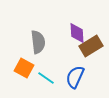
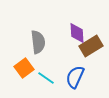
orange square: rotated 24 degrees clockwise
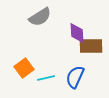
gray semicircle: moved 2 px right, 25 px up; rotated 65 degrees clockwise
brown rectangle: rotated 30 degrees clockwise
cyan line: rotated 48 degrees counterclockwise
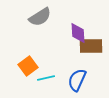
purple diamond: moved 1 px right
orange square: moved 4 px right, 2 px up
blue semicircle: moved 2 px right, 3 px down
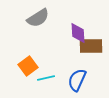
gray semicircle: moved 2 px left, 1 px down
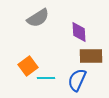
purple diamond: moved 1 px right, 1 px up
brown rectangle: moved 10 px down
cyan line: rotated 12 degrees clockwise
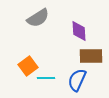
purple diamond: moved 1 px up
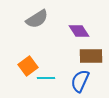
gray semicircle: moved 1 px left, 1 px down
purple diamond: rotated 30 degrees counterclockwise
blue semicircle: moved 3 px right, 1 px down
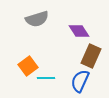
gray semicircle: rotated 15 degrees clockwise
brown rectangle: rotated 65 degrees counterclockwise
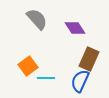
gray semicircle: rotated 115 degrees counterclockwise
purple diamond: moved 4 px left, 3 px up
brown rectangle: moved 2 px left, 3 px down
